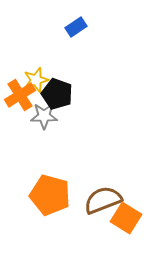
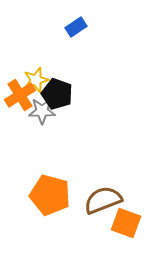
gray star: moved 2 px left, 5 px up
orange square: moved 5 px down; rotated 12 degrees counterclockwise
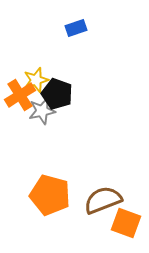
blue rectangle: moved 1 px down; rotated 15 degrees clockwise
gray star: rotated 12 degrees counterclockwise
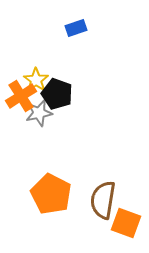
yellow star: rotated 20 degrees counterclockwise
orange cross: moved 1 px right, 1 px down
gray star: moved 3 px left, 2 px down
orange pentagon: moved 1 px right, 1 px up; rotated 12 degrees clockwise
brown semicircle: rotated 60 degrees counterclockwise
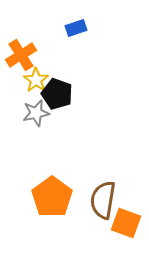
orange cross: moved 41 px up
gray star: moved 3 px left
orange pentagon: moved 1 px right, 3 px down; rotated 9 degrees clockwise
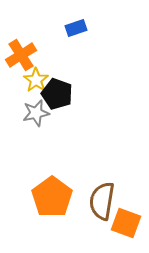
brown semicircle: moved 1 px left, 1 px down
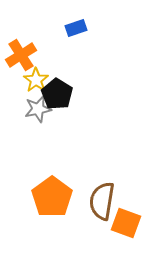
black pentagon: rotated 12 degrees clockwise
gray star: moved 2 px right, 4 px up
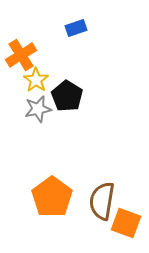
black pentagon: moved 10 px right, 2 px down
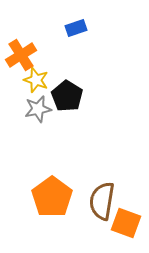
yellow star: rotated 15 degrees counterclockwise
